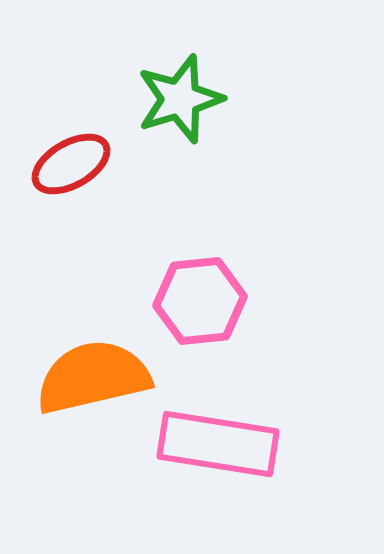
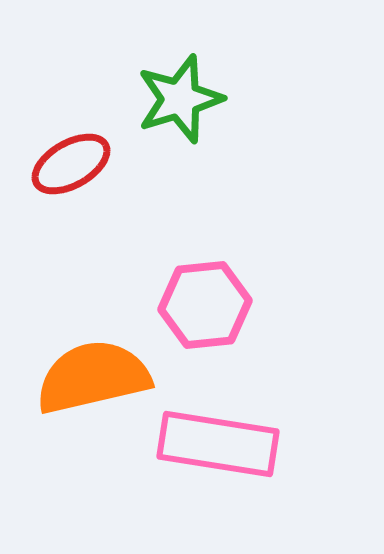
pink hexagon: moved 5 px right, 4 px down
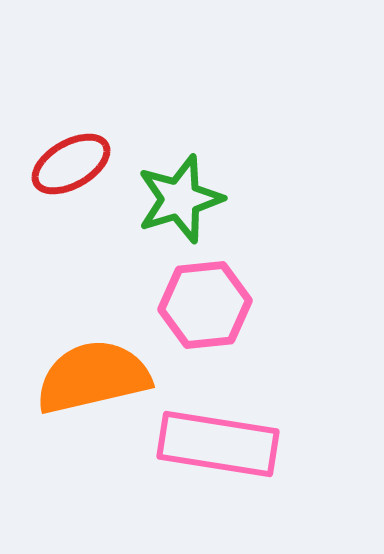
green star: moved 100 px down
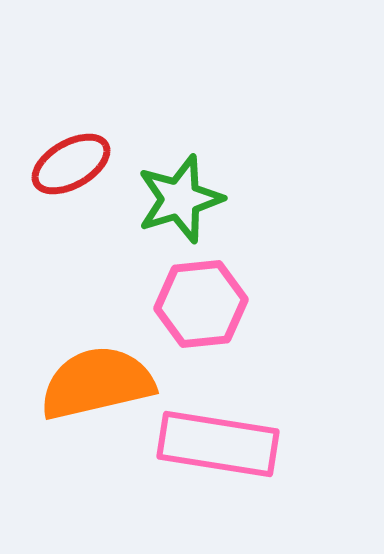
pink hexagon: moved 4 px left, 1 px up
orange semicircle: moved 4 px right, 6 px down
